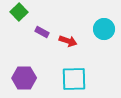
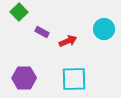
red arrow: rotated 42 degrees counterclockwise
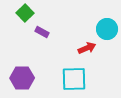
green square: moved 6 px right, 1 px down
cyan circle: moved 3 px right
red arrow: moved 19 px right, 7 px down
purple hexagon: moved 2 px left
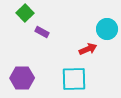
red arrow: moved 1 px right, 1 px down
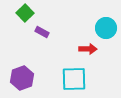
cyan circle: moved 1 px left, 1 px up
red arrow: rotated 24 degrees clockwise
purple hexagon: rotated 20 degrees counterclockwise
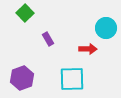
purple rectangle: moved 6 px right, 7 px down; rotated 32 degrees clockwise
cyan square: moved 2 px left
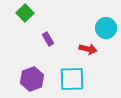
red arrow: rotated 12 degrees clockwise
purple hexagon: moved 10 px right, 1 px down
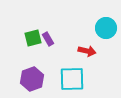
green square: moved 8 px right, 25 px down; rotated 30 degrees clockwise
red arrow: moved 1 px left, 2 px down
